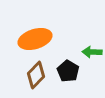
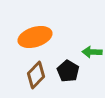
orange ellipse: moved 2 px up
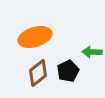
black pentagon: rotated 15 degrees clockwise
brown diamond: moved 2 px right, 2 px up; rotated 8 degrees clockwise
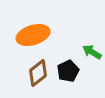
orange ellipse: moved 2 px left, 2 px up
green arrow: rotated 30 degrees clockwise
